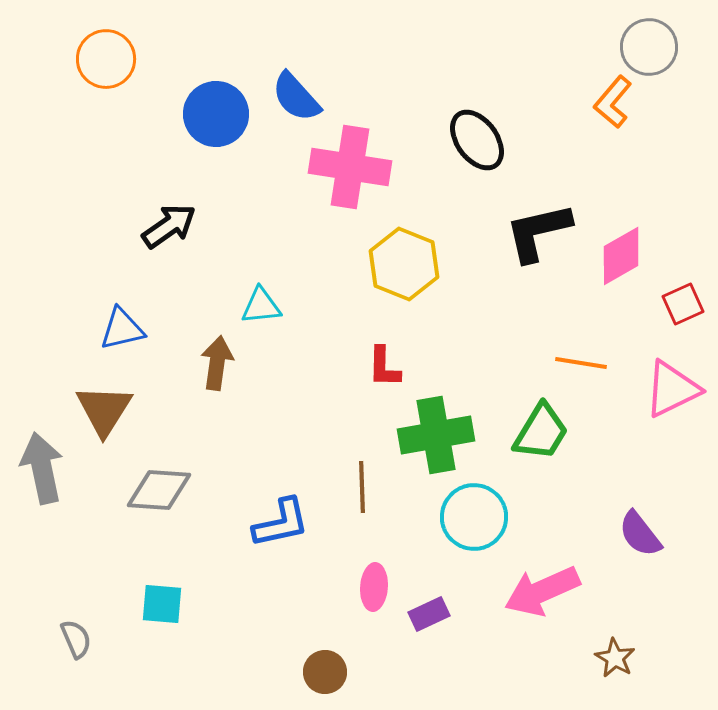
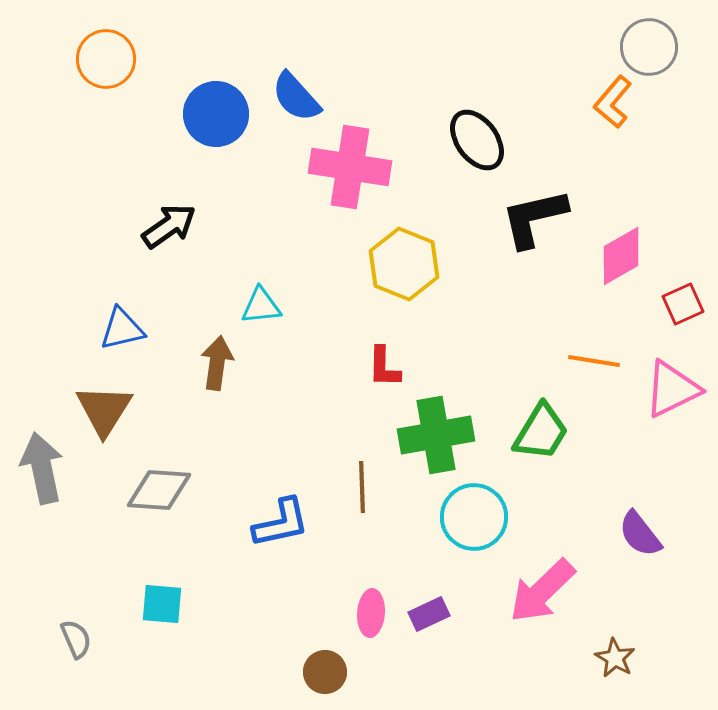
black L-shape: moved 4 px left, 14 px up
orange line: moved 13 px right, 2 px up
pink ellipse: moved 3 px left, 26 px down
pink arrow: rotated 20 degrees counterclockwise
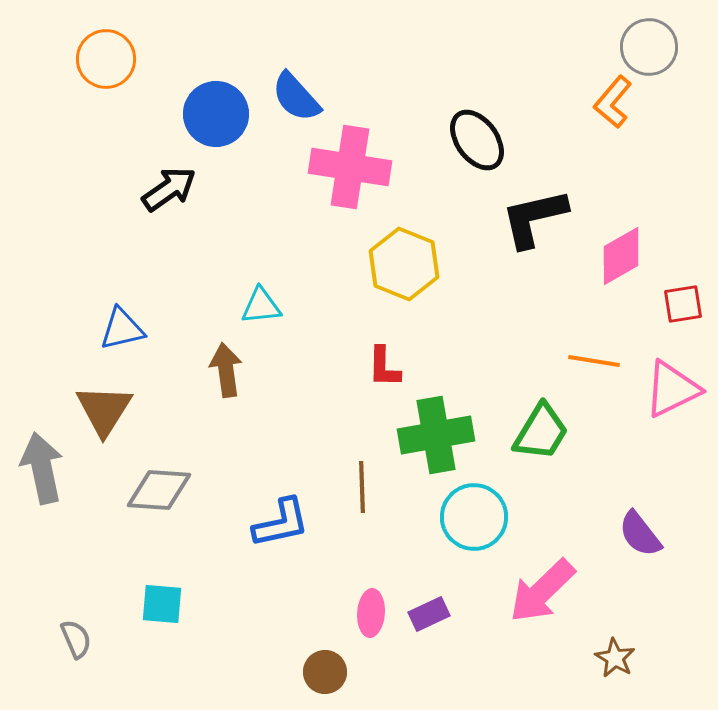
black arrow: moved 37 px up
red square: rotated 15 degrees clockwise
brown arrow: moved 9 px right, 7 px down; rotated 16 degrees counterclockwise
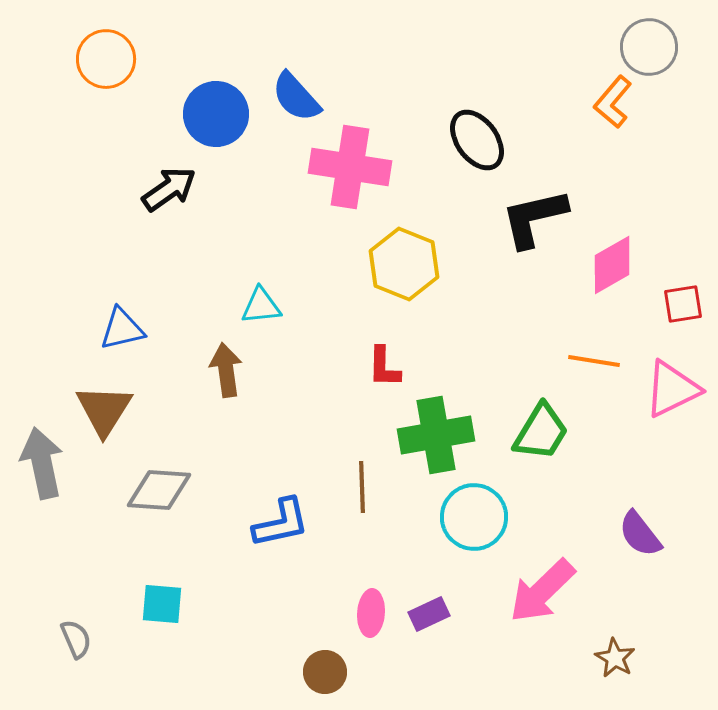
pink diamond: moved 9 px left, 9 px down
gray arrow: moved 5 px up
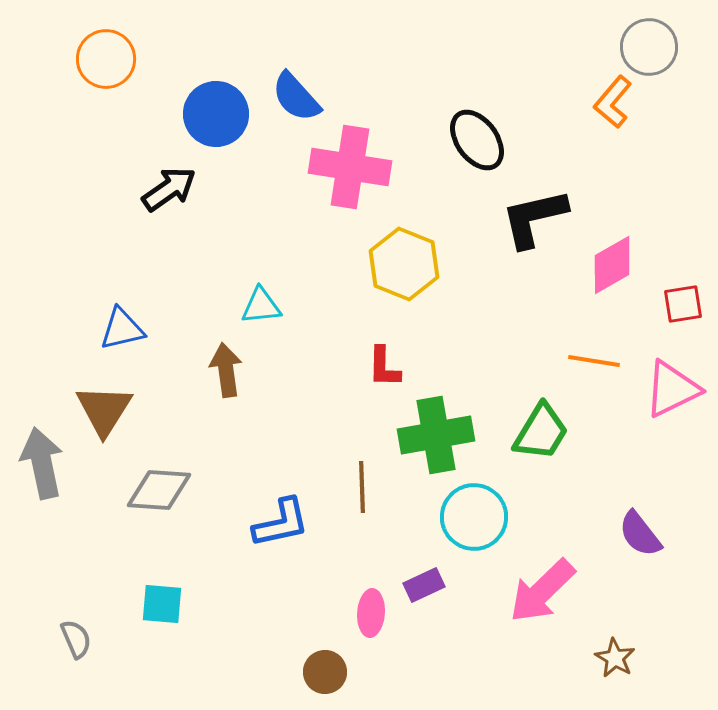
purple rectangle: moved 5 px left, 29 px up
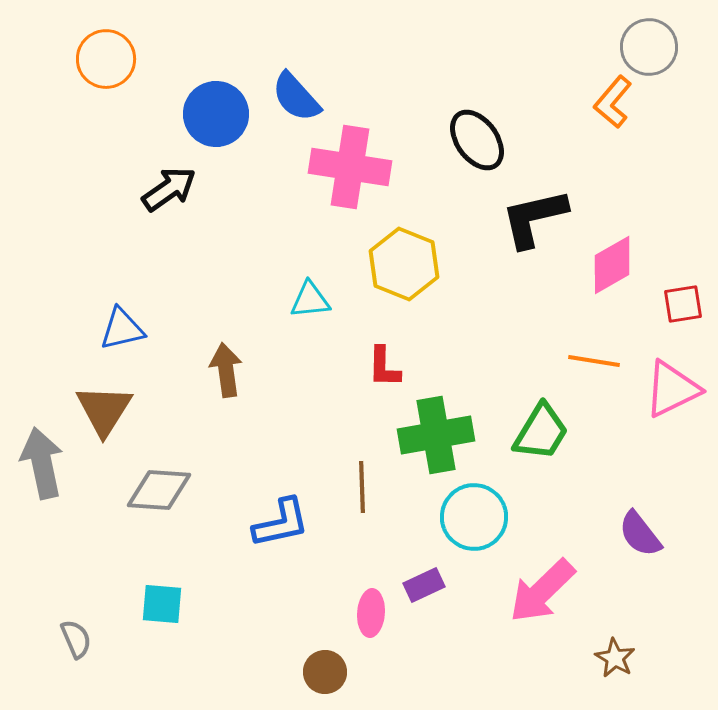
cyan triangle: moved 49 px right, 6 px up
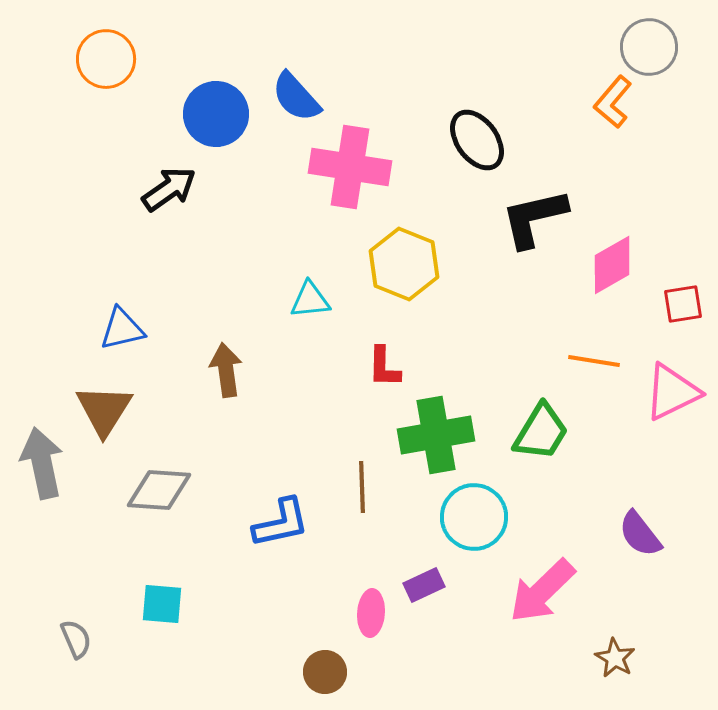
pink triangle: moved 3 px down
